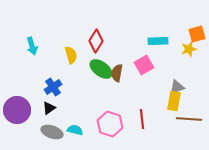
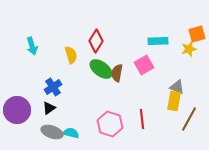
gray triangle: rotated 42 degrees clockwise
brown line: rotated 65 degrees counterclockwise
cyan semicircle: moved 4 px left, 3 px down
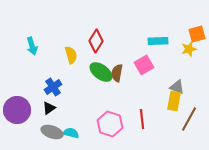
green ellipse: moved 3 px down
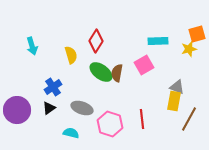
gray ellipse: moved 30 px right, 24 px up
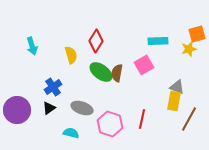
red line: rotated 18 degrees clockwise
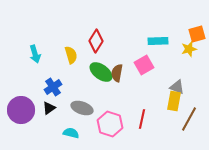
cyan arrow: moved 3 px right, 8 px down
purple circle: moved 4 px right
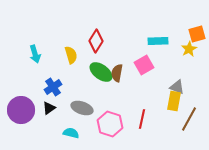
yellow star: rotated 14 degrees counterclockwise
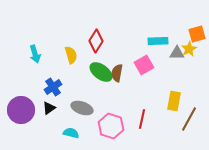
gray triangle: moved 34 px up; rotated 21 degrees counterclockwise
pink hexagon: moved 1 px right, 2 px down
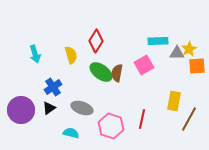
orange square: moved 32 px down; rotated 12 degrees clockwise
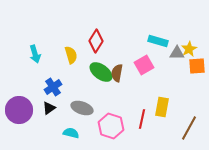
cyan rectangle: rotated 18 degrees clockwise
yellow rectangle: moved 12 px left, 6 px down
purple circle: moved 2 px left
brown line: moved 9 px down
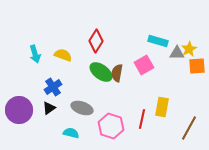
yellow semicircle: moved 8 px left; rotated 54 degrees counterclockwise
